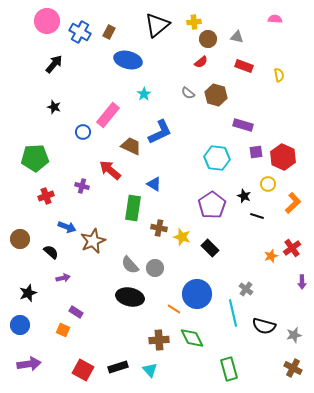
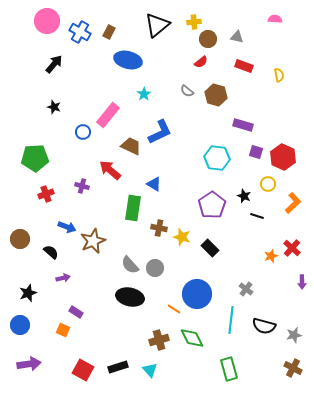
gray semicircle at (188, 93): moved 1 px left, 2 px up
purple square at (256, 152): rotated 24 degrees clockwise
red cross at (46, 196): moved 2 px up
red cross at (292, 248): rotated 12 degrees counterclockwise
cyan line at (233, 313): moved 2 px left, 7 px down; rotated 20 degrees clockwise
brown cross at (159, 340): rotated 12 degrees counterclockwise
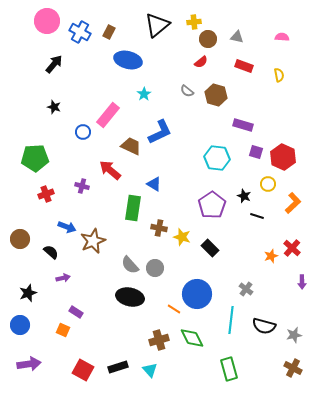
pink semicircle at (275, 19): moved 7 px right, 18 px down
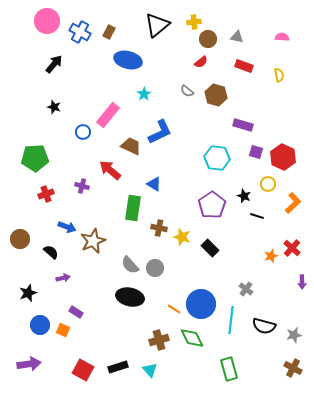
blue circle at (197, 294): moved 4 px right, 10 px down
blue circle at (20, 325): moved 20 px right
